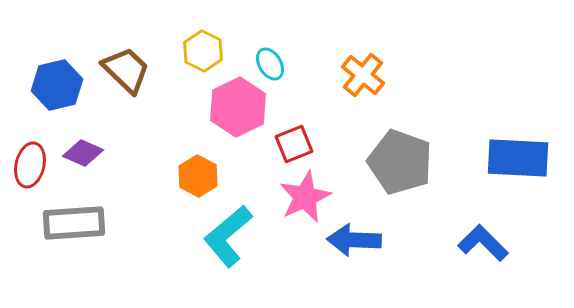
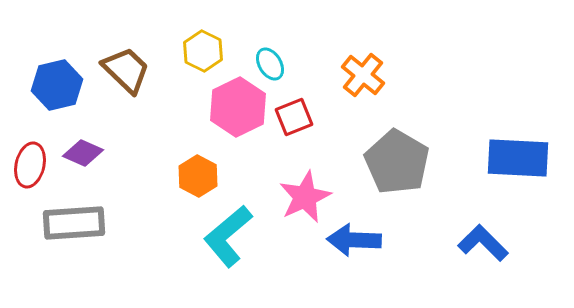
red square: moved 27 px up
gray pentagon: moved 3 px left; rotated 10 degrees clockwise
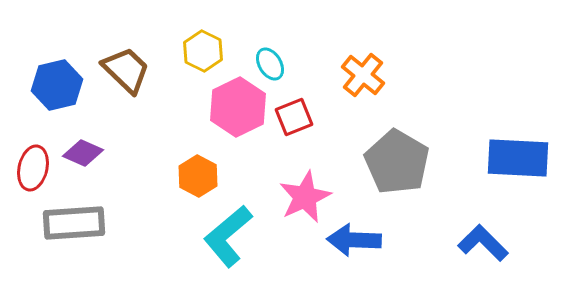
red ellipse: moved 3 px right, 3 px down
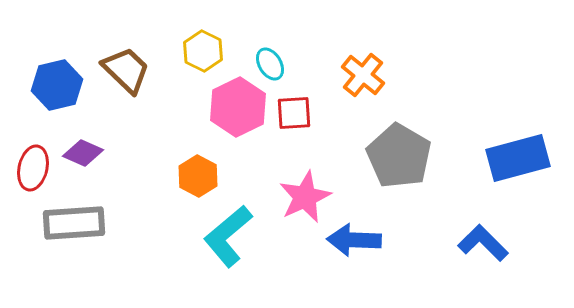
red square: moved 4 px up; rotated 18 degrees clockwise
blue rectangle: rotated 18 degrees counterclockwise
gray pentagon: moved 2 px right, 6 px up
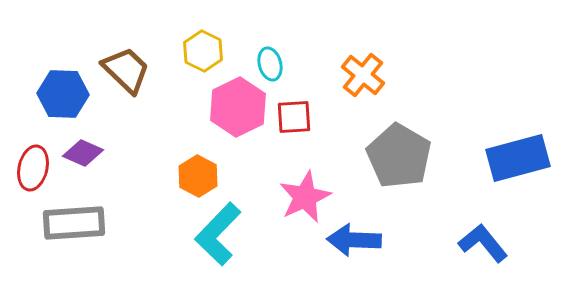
cyan ellipse: rotated 16 degrees clockwise
blue hexagon: moved 6 px right, 9 px down; rotated 15 degrees clockwise
red square: moved 4 px down
cyan L-shape: moved 10 px left, 2 px up; rotated 6 degrees counterclockwise
blue L-shape: rotated 6 degrees clockwise
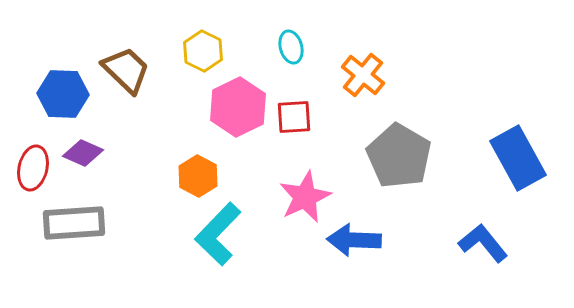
cyan ellipse: moved 21 px right, 17 px up
blue rectangle: rotated 76 degrees clockwise
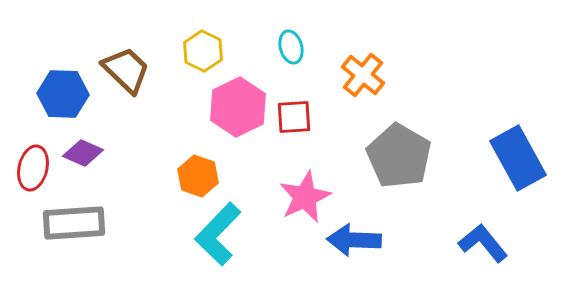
orange hexagon: rotated 9 degrees counterclockwise
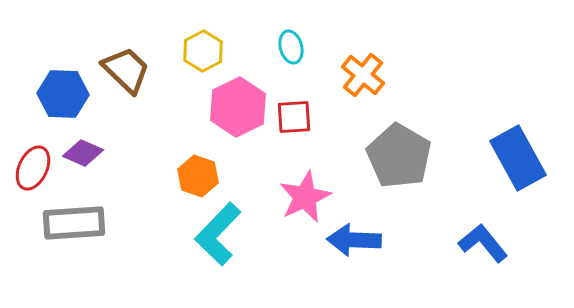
yellow hexagon: rotated 6 degrees clockwise
red ellipse: rotated 12 degrees clockwise
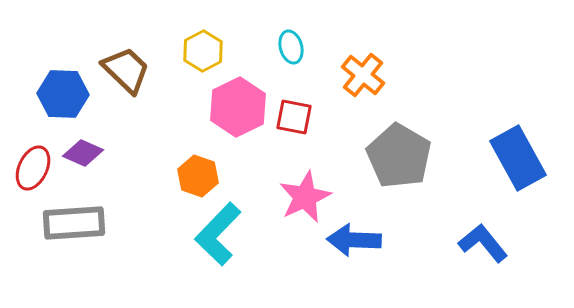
red square: rotated 15 degrees clockwise
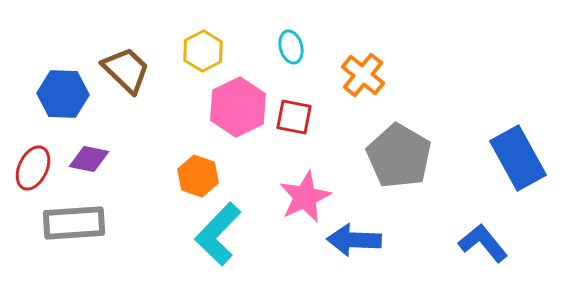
purple diamond: moved 6 px right, 6 px down; rotated 12 degrees counterclockwise
